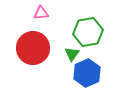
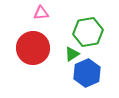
green triangle: rotated 21 degrees clockwise
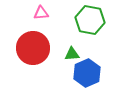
green hexagon: moved 2 px right, 12 px up; rotated 20 degrees clockwise
green triangle: rotated 28 degrees clockwise
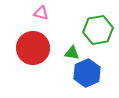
pink triangle: rotated 21 degrees clockwise
green hexagon: moved 8 px right, 10 px down; rotated 20 degrees counterclockwise
green triangle: moved 1 px up; rotated 14 degrees clockwise
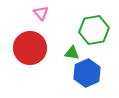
pink triangle: rotated 35 degrees clockwise
green hexagon: moved 4 px left
red circle: moved 3 px left
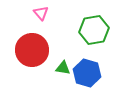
red circle: moved 2 px right, 2 px down
green triangle: moved 9 px left, 15 px down
blue hexagon: rotated 20 degrees counterclockwise
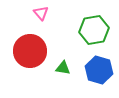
red circle: moved 2 px left, 1 px down
blue hexagon: moved 12 px right, 3 px up
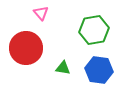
red circle: moved 4 px left, 3 px up
blue hexagon: rotated 8 degrees counterclockwise
